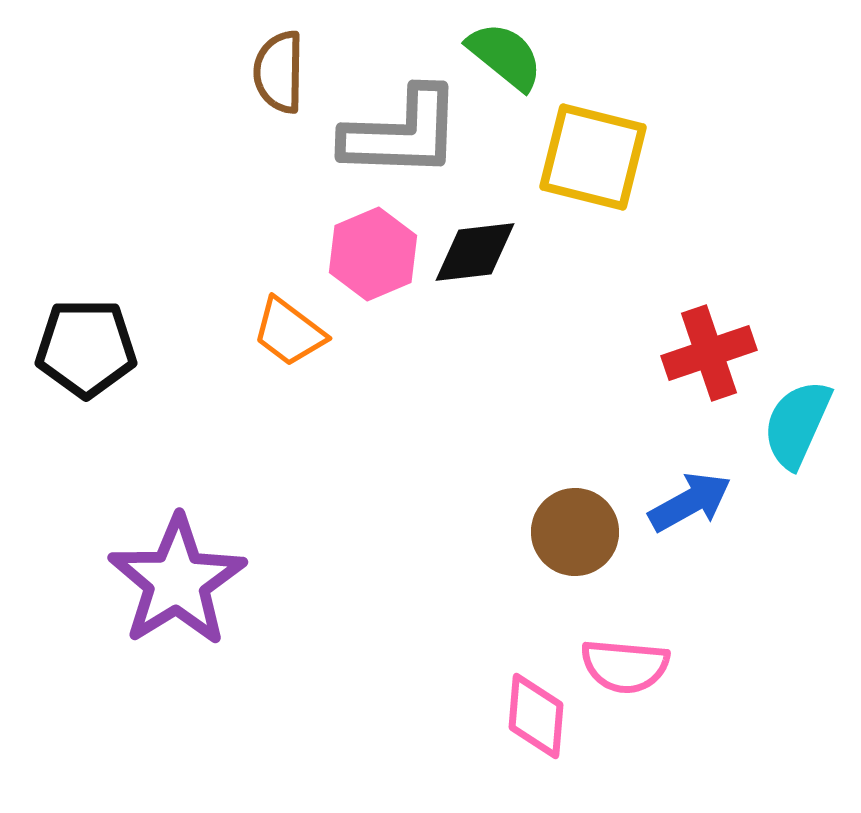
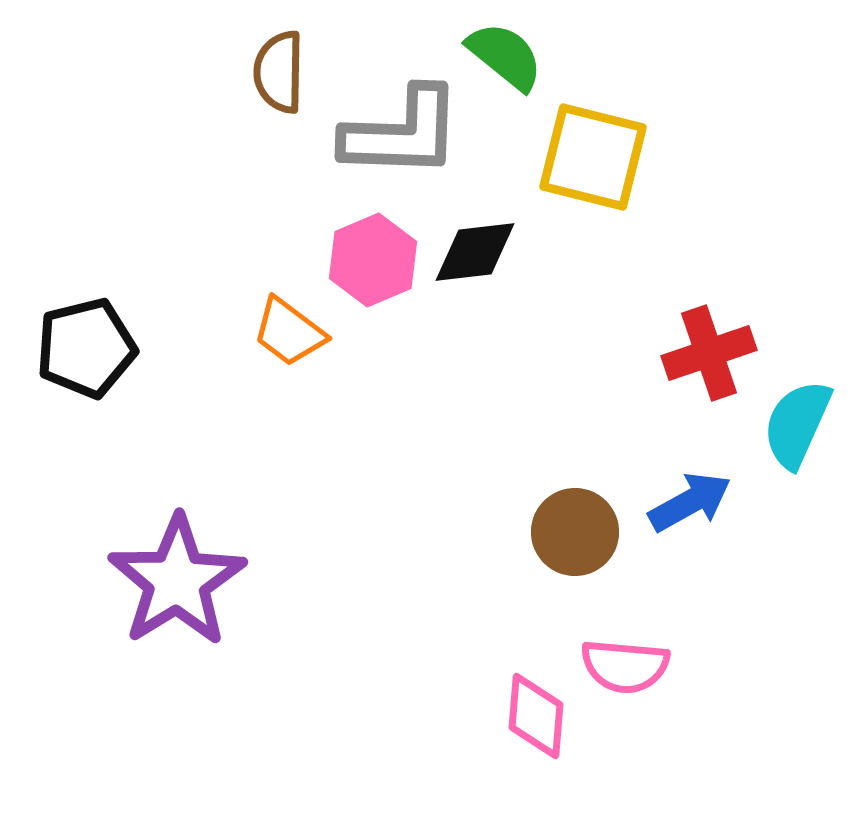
pink hexagon: moved 6 px down
black pentagon: rotated 14 degrees counterclockwise
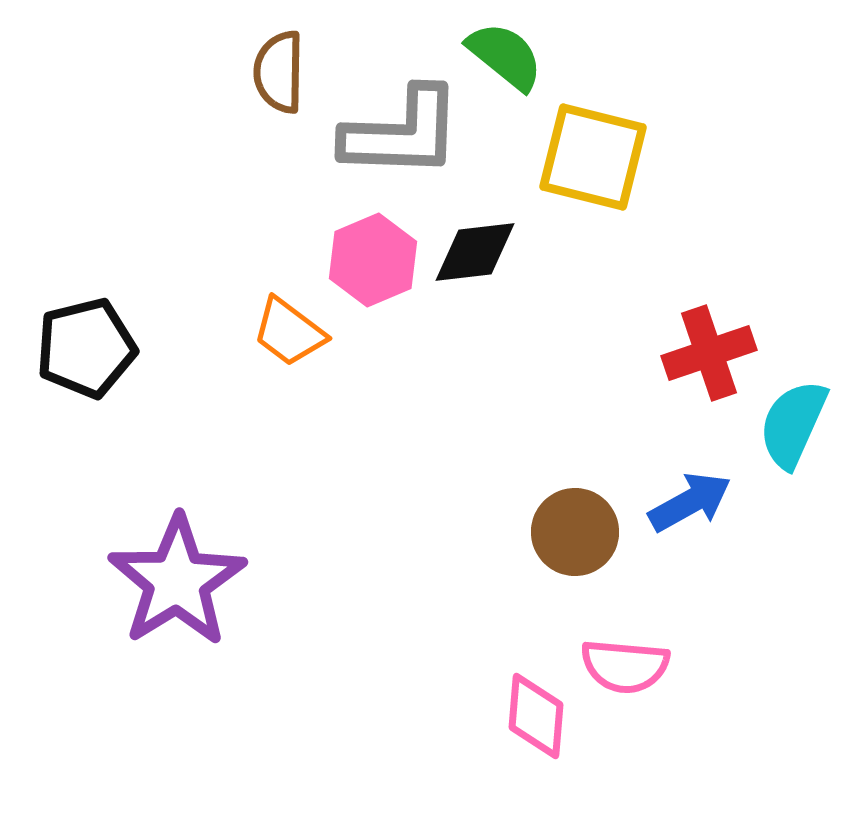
cyan semicircle: moved 4 px left
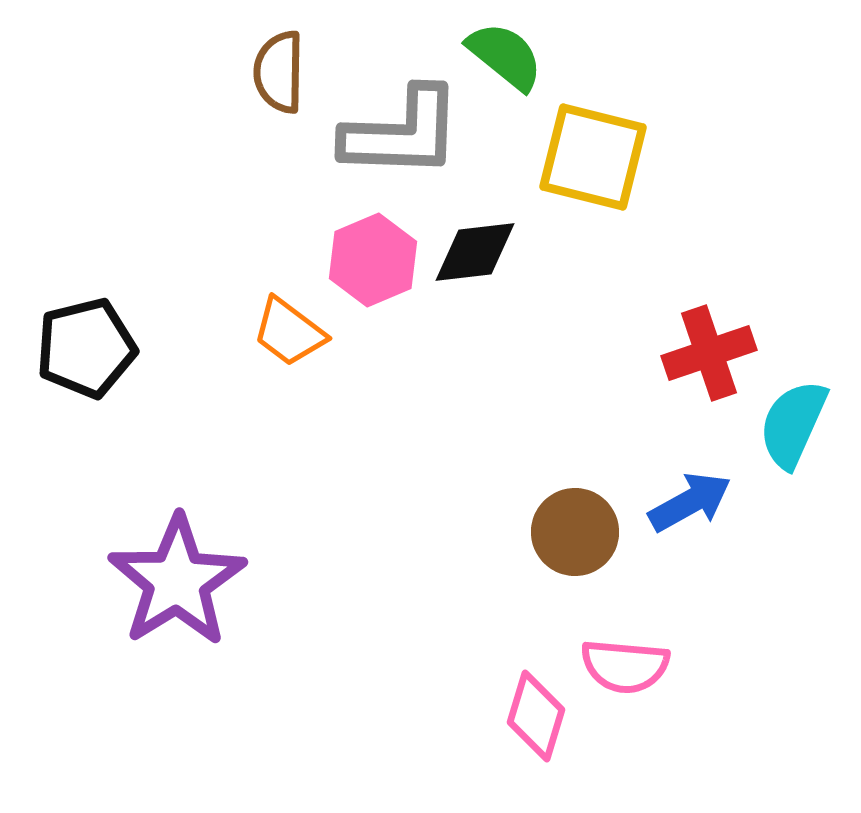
pink diamond: rotated 12 degrees clockwise
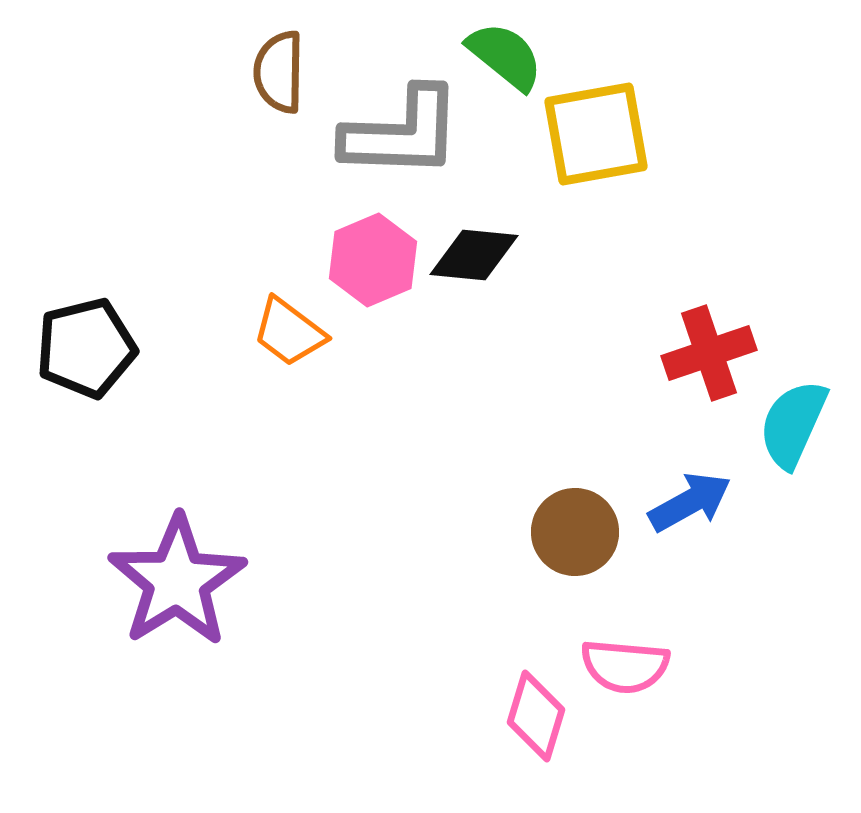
yellow square: moved 3 px right, 23 px up; rotated 24 degrees counterclockwise
black diamond: moved 1 px left, 3 px down; rotated 12 degrees clockwise
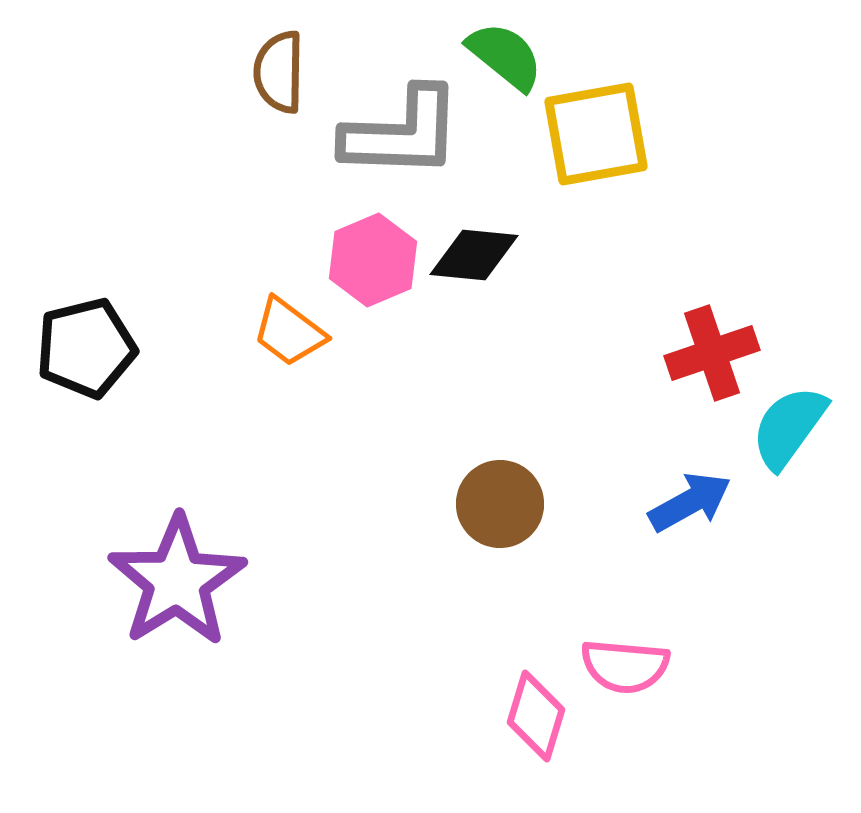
red cross: moved 3 px right
cyan semicircle: moved 4 px left, 3 px down; rotated 12 degrees clockwise
brown circle: moved 75 px left, 28 px up
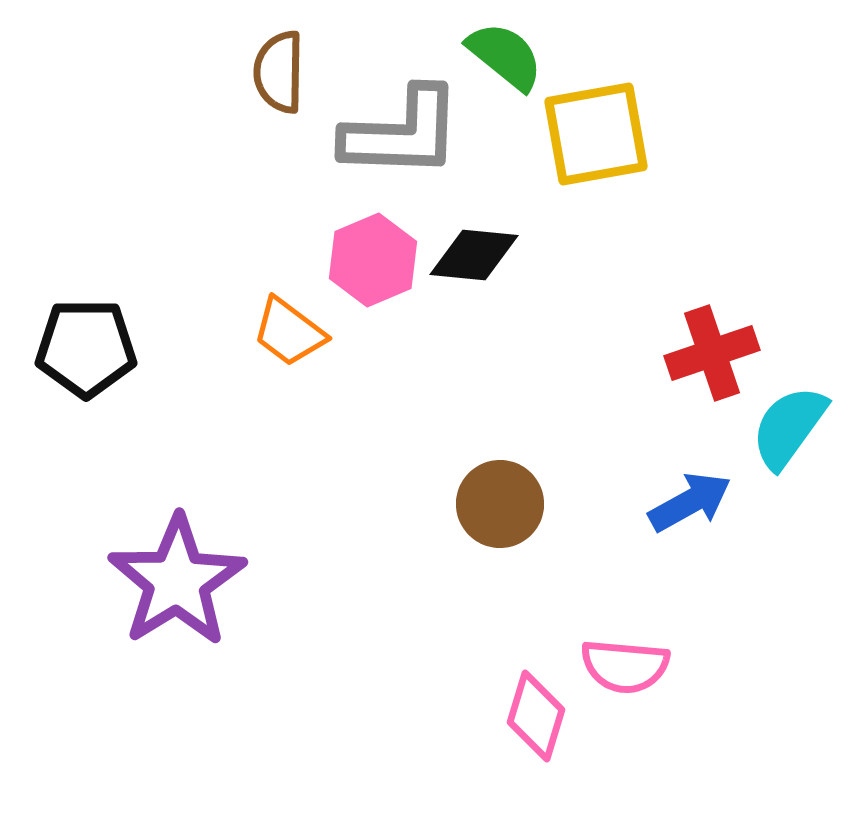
black pentagon: rotated 14 degrees clockwise
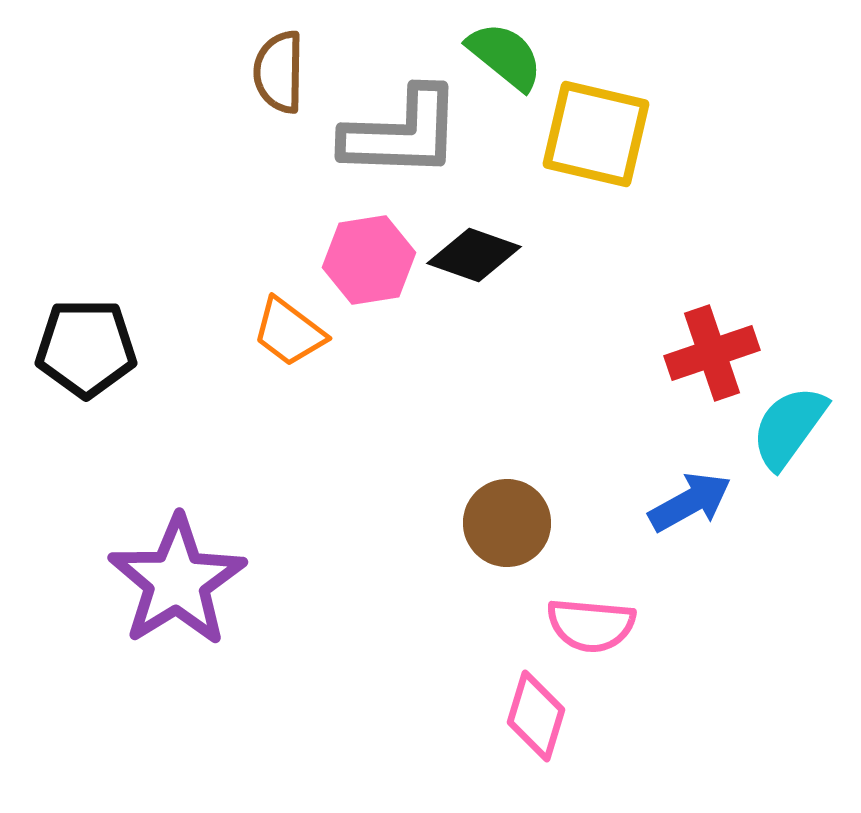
yellow square: rotated 23 degrees clockwise
black diamond: rotated 14 degrees clockwise
pink hexagon: moved 4 px left; rotated 14 degrees clockwise
brown circle: moved 7 px right, 19 px down
pink semicircle: moved 34 px left, 41 px up
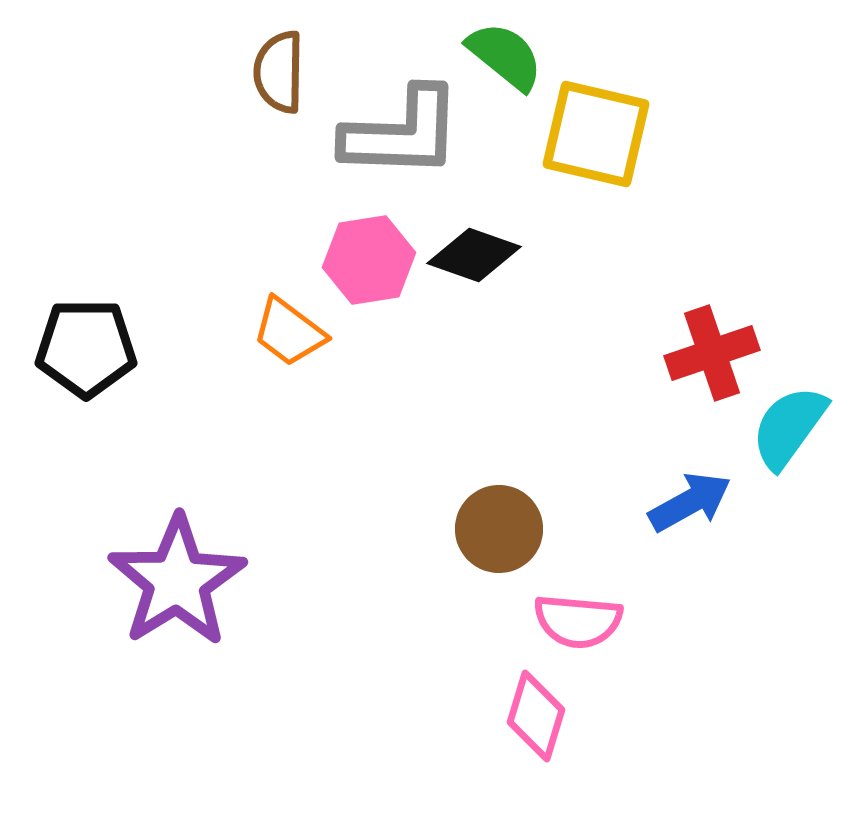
brown circle: moved 8 px left, 6 px down
pink semicircle: moved 13 px left, 4 px up
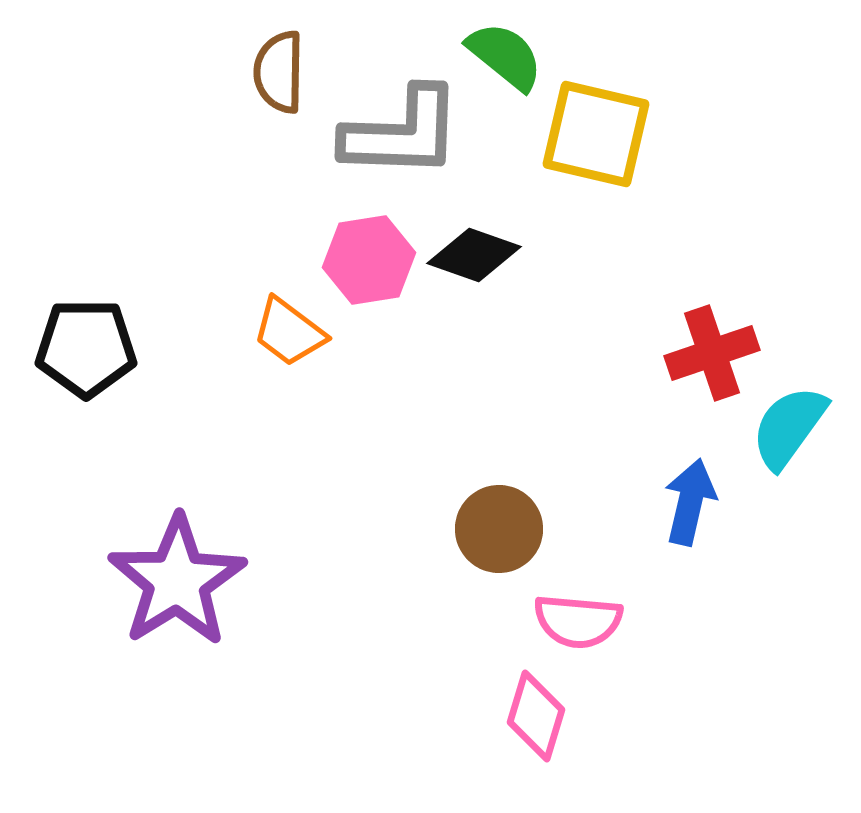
blue arrow: rotated 48 degrees counterclockwise
